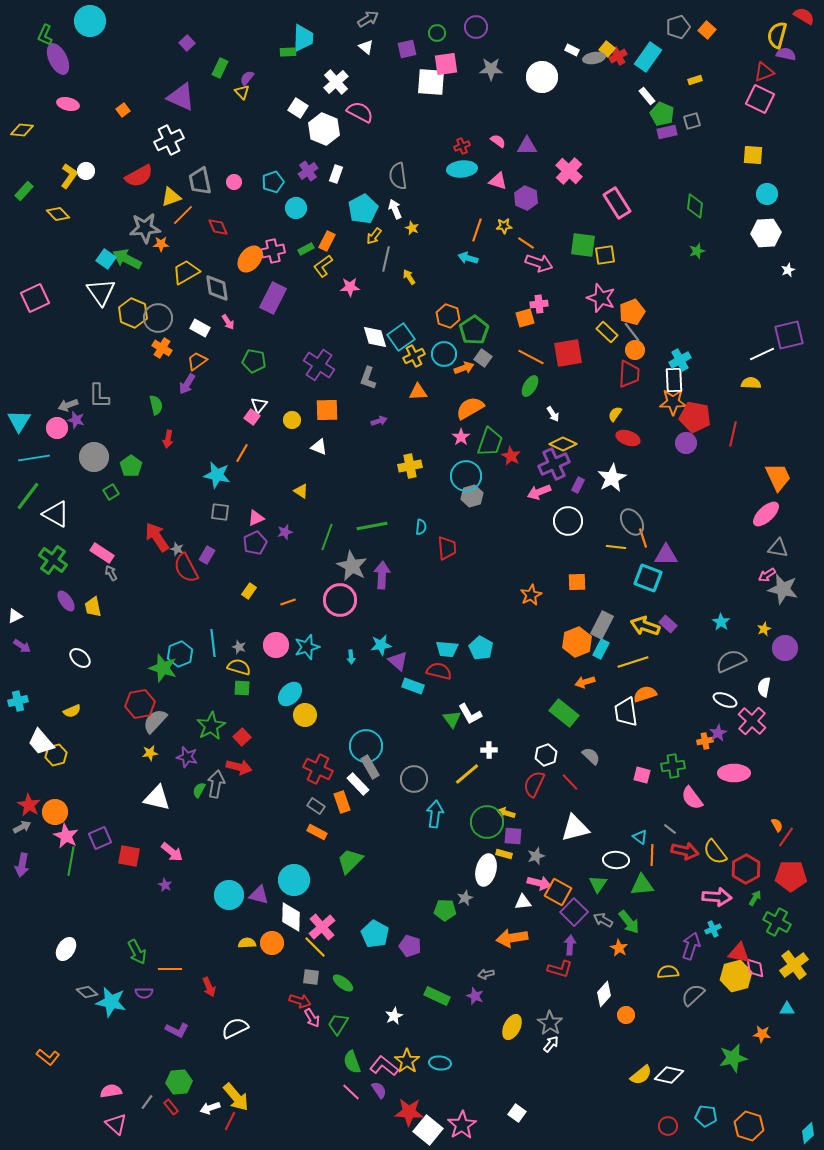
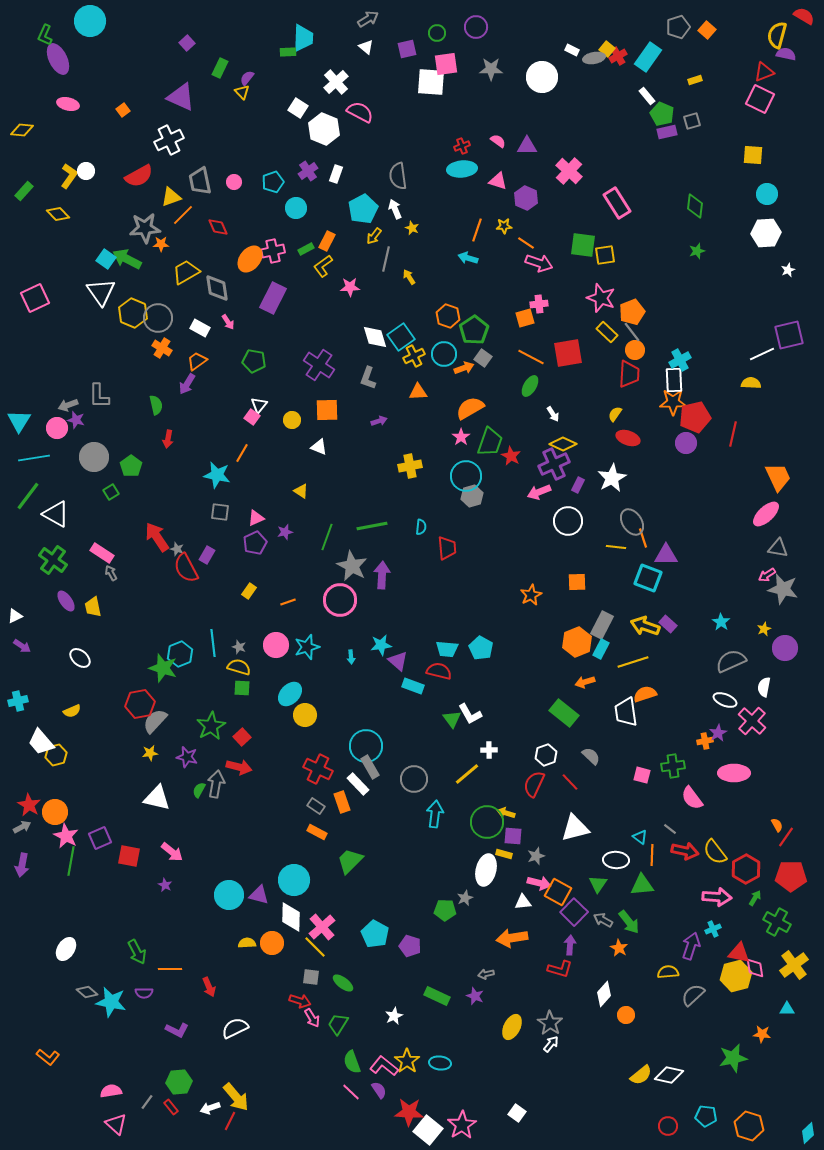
red pentagon at (695, 417): rotated 24 degrees counterclockwise
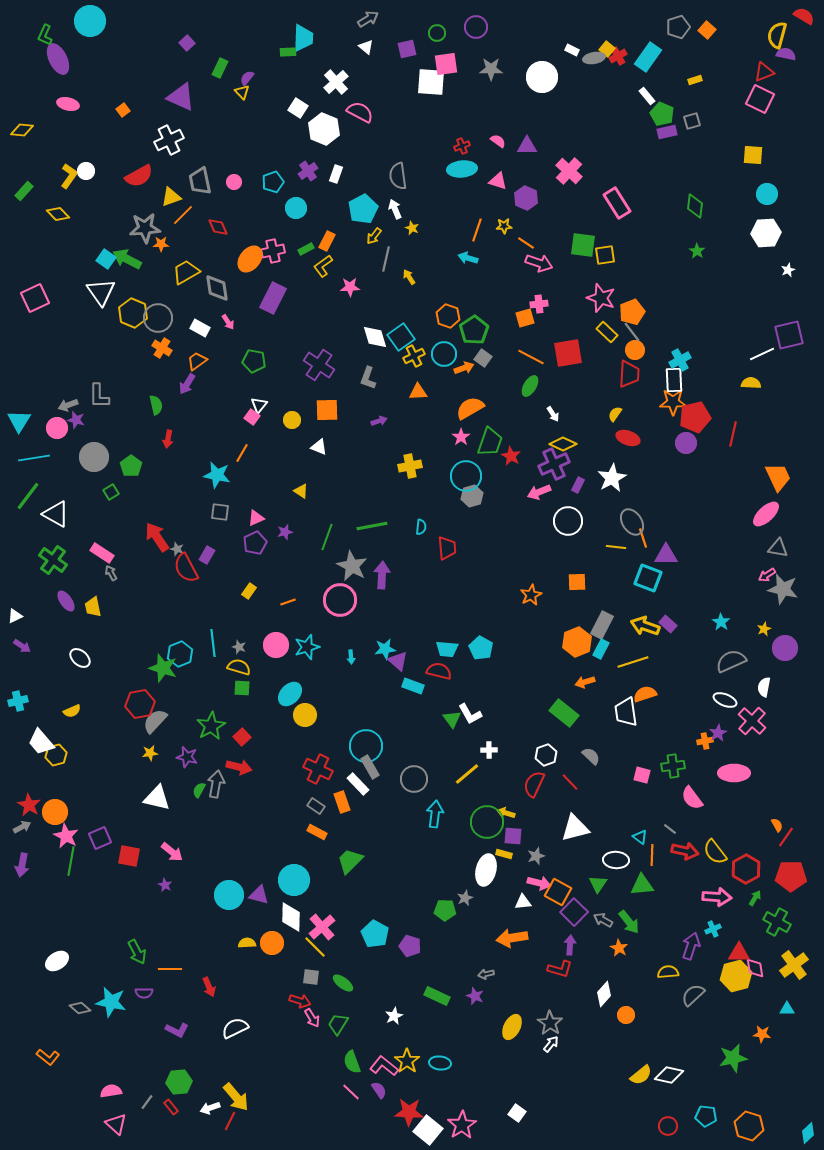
green star at (697, 251): rotated 21 degrees counterclockwise
cyan star at (381, 645): moved 4 px right, 4 px down
white ellipse at (66, 949): moved 9 px left, 12 px down; rotated 25 degrees clockwise
red triangle at (739, 953): rotated 10 degrees counterclockwise
gray diamond at (87, 992): moved 7 px left, 16 px down
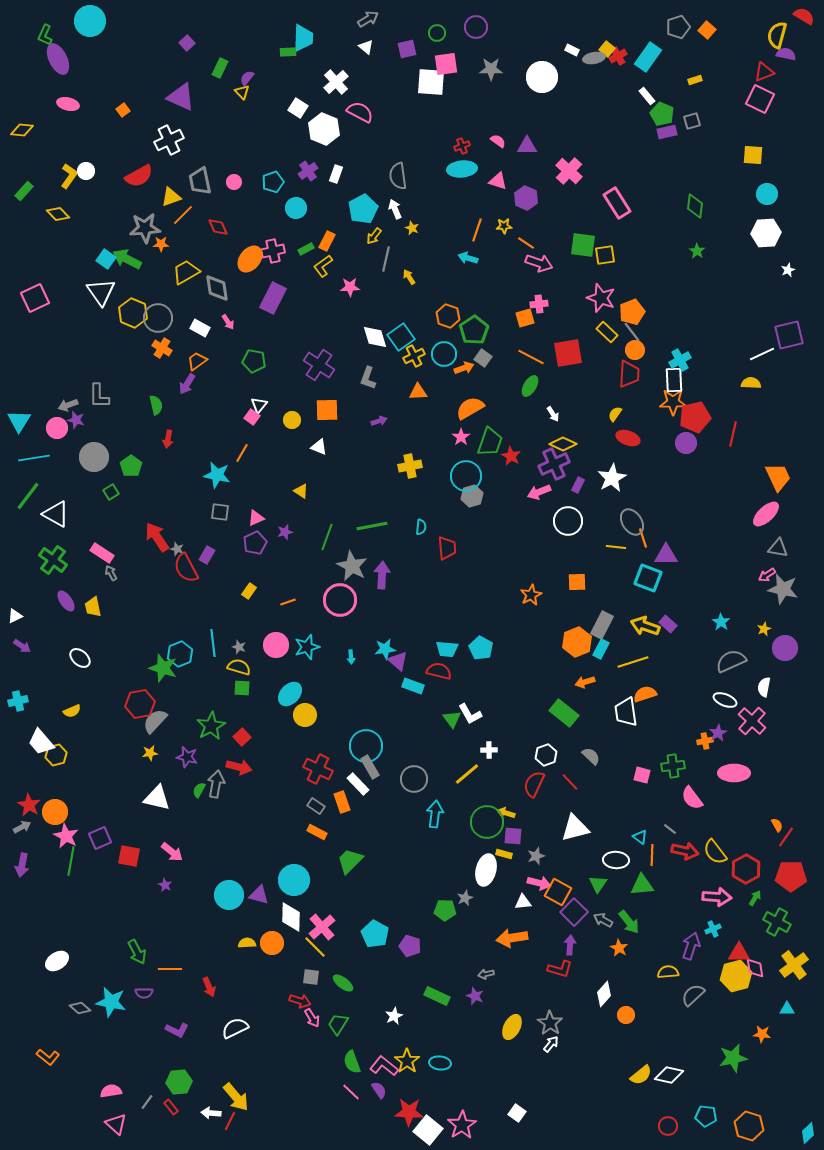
white arrow at (210, 1108): moved 1 px right, 5 px down; rotated 24 degrees clockwise
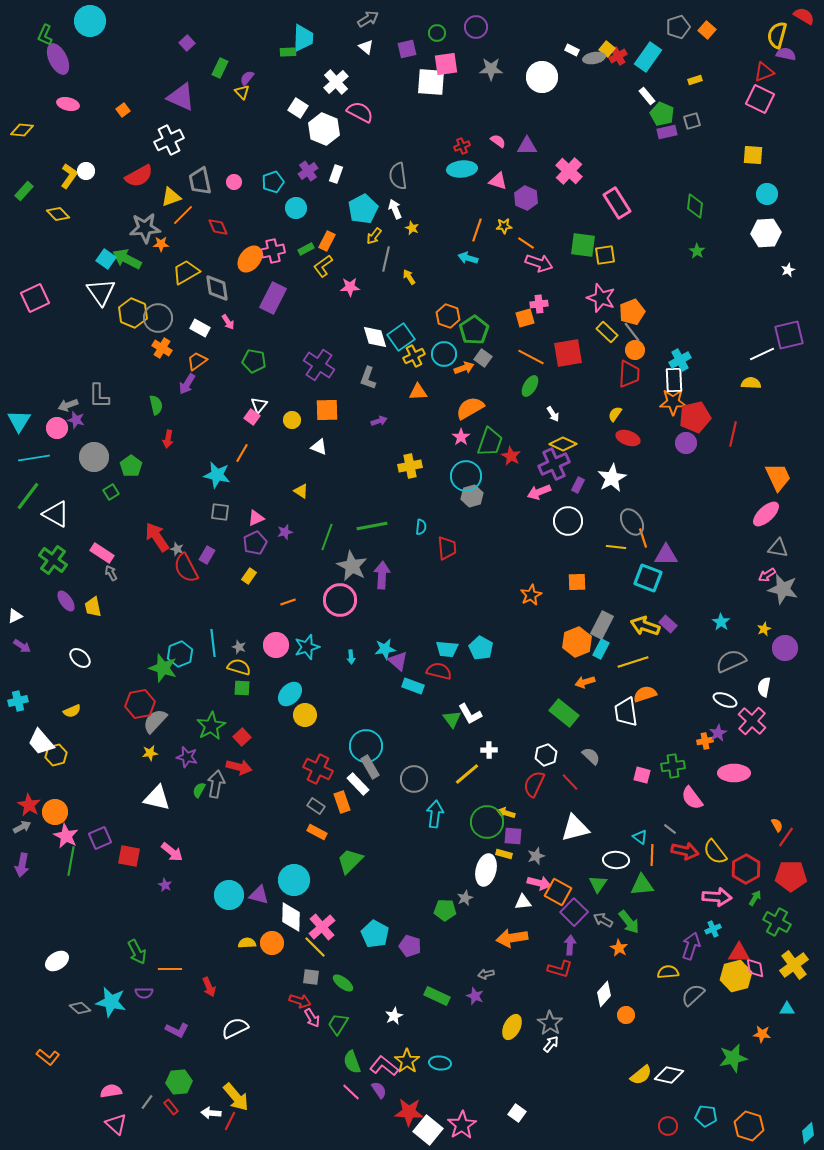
yellow rectangle at (249, 591): moved 15 px up
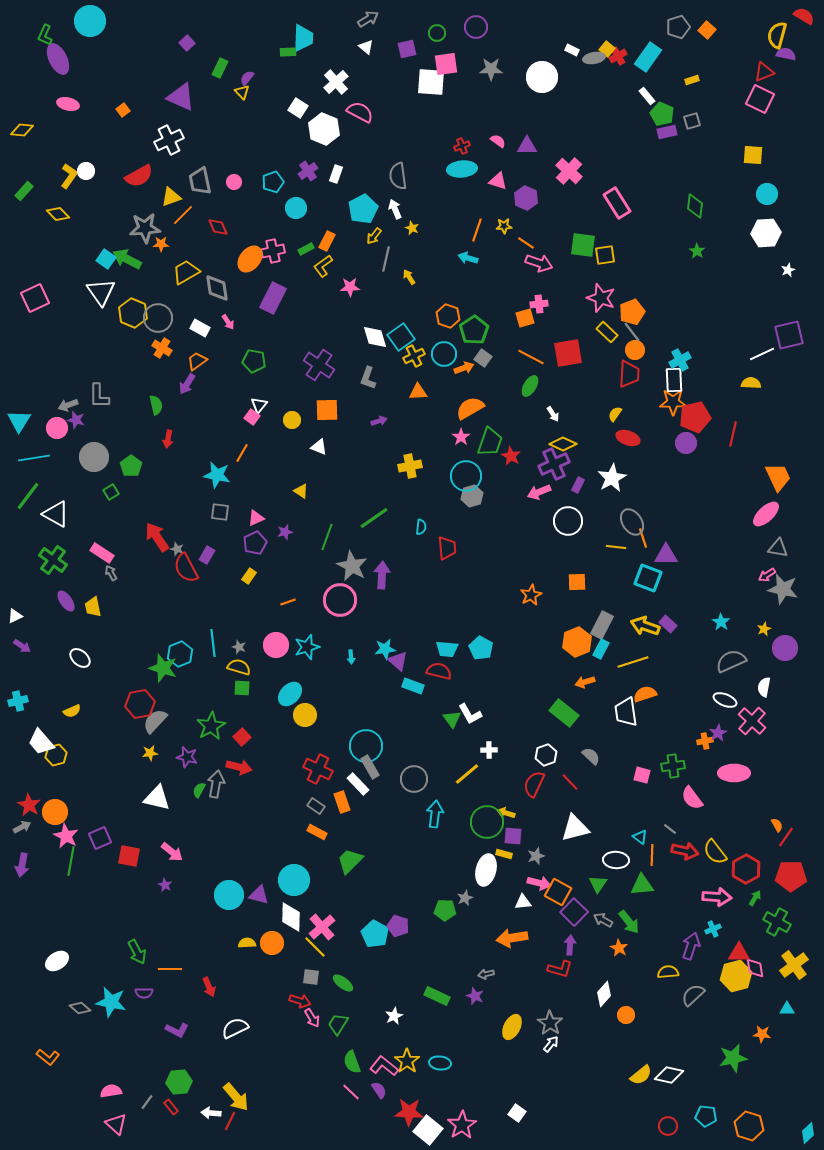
yellow rectangle at (695, 80): moved 3 px left
green line at (372, 526): moved 2 px right, 8 px up; rotated 24 degrees counterclockwise
purple pentagon at (410, 946): moved 12 px left, 20 px up
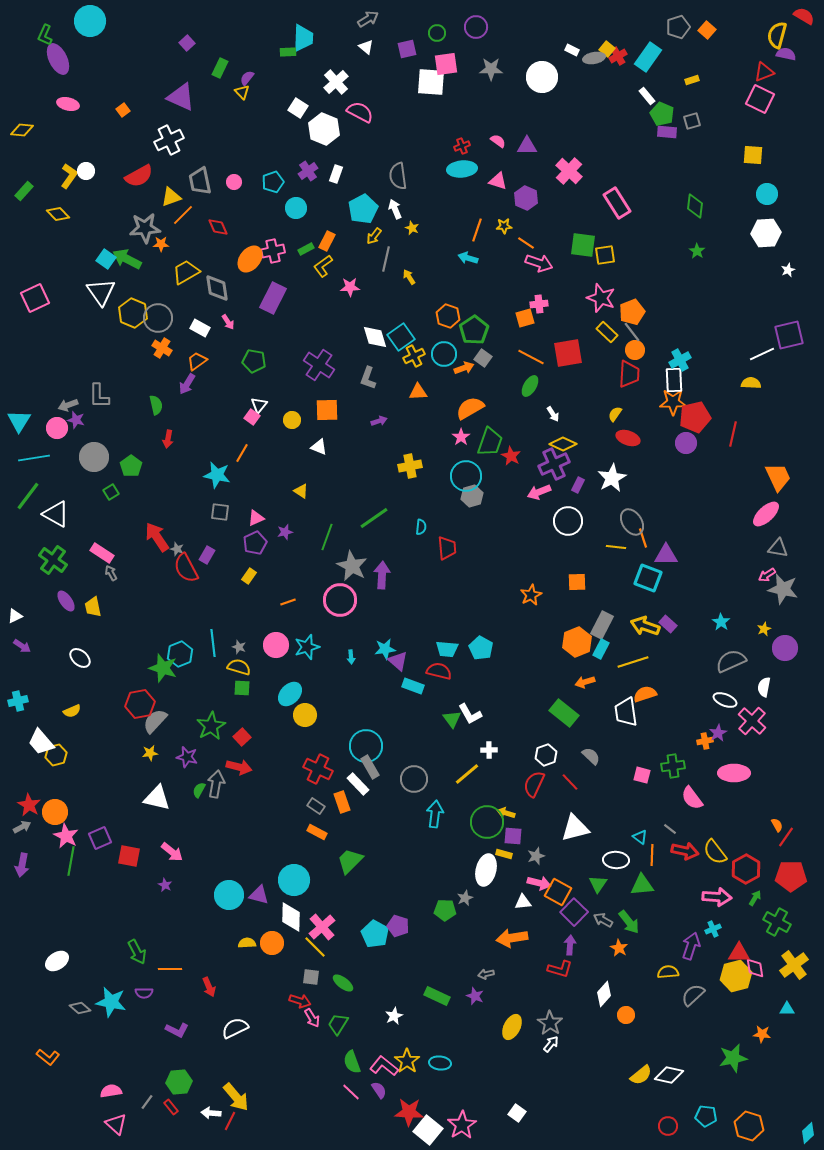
purple rectangle at (667, 132): rotated 18 degrees clockwise
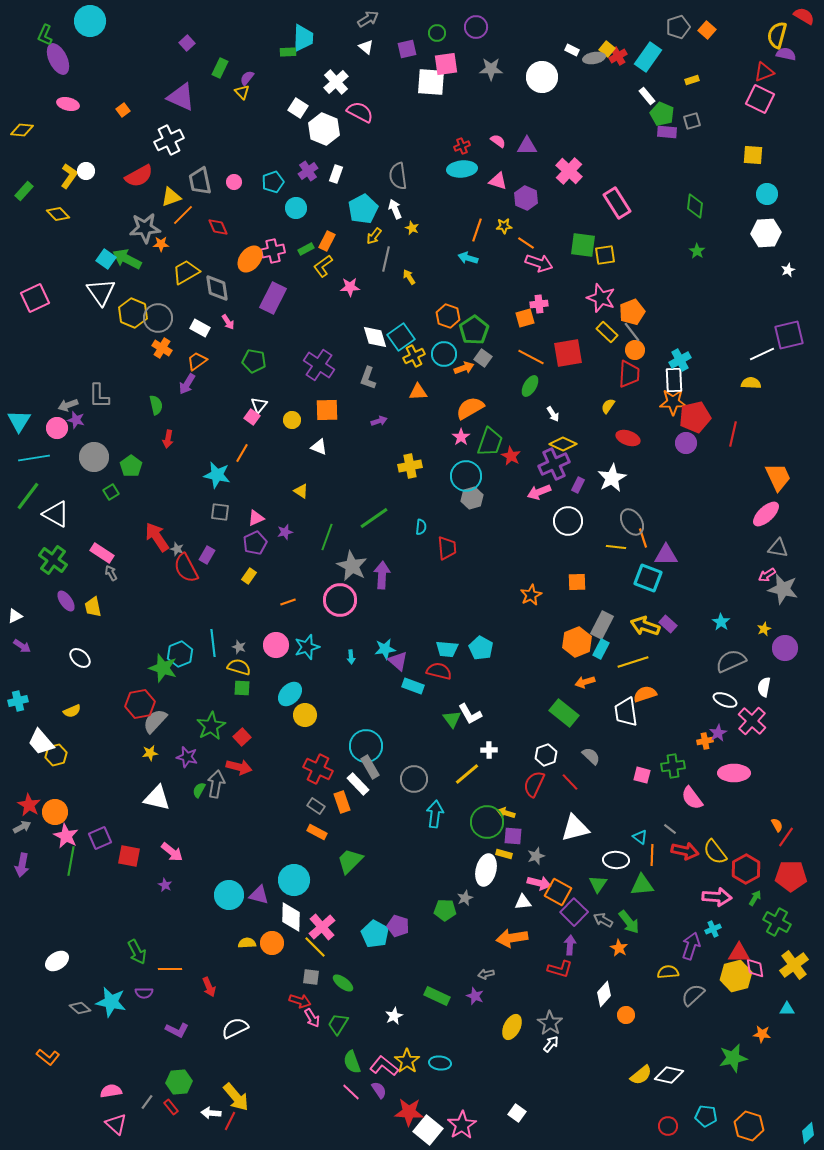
yellow semicircle at (615, 414): moved 7 px left, 8 px up
gray hexagon at (472, 496): moved 2 px down
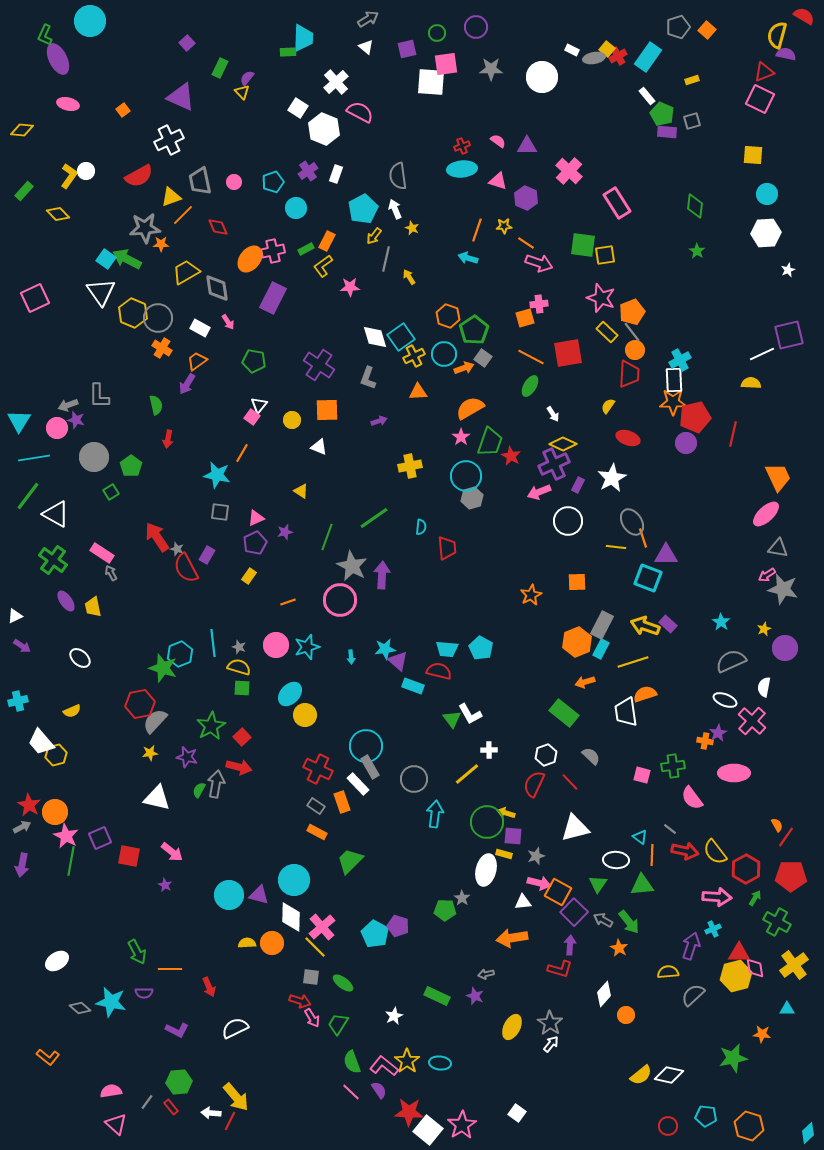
orange cross at (705, 741): rotated 21 degrees clockwise
gray star at (465, 898): moved 3 px left; rotated 14 degrees counterclockwise
